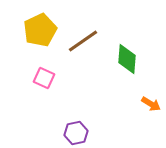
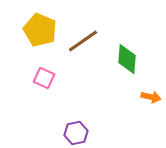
yellow pentagon: rotated 24 degrees counterclockwise
orange arrow: moved 7 px up; rotated 18 degrees counterclockwise
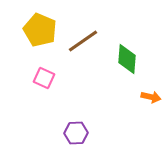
purple hexagon: rotated 10 degrees clockwise
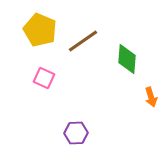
orange arrow: rotated 60 degrees clockwise
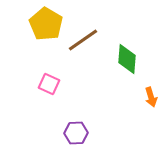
yellow pentagon: moved 6 px right, 6 px up; rotated 8 degrees clockwise
brown line: moved 1 px up
pink square: moved 5 px right, 6 px down
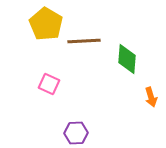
brown line: moved 1 px right, 1 px down; rotated 32 degrees clockwise
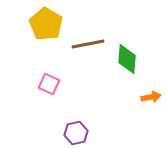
brown line: moved 4 px right, 3 px down; rotated 8 degrees counterclockwise
orange arrow: rotated 84 degrees counterclockwise
purple hexagon: rotated 10 degrees counterclockwise
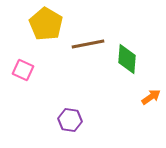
pink square: moved 26 px left, 14 px up
orange arrow: rotated 24 degrees counterclockwise
purple hexagon: moved 6 px left, 13 px up; rotated 20 degrees clockwise
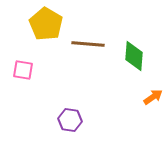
brown line: rotated 16 degrees clockwise
green diamond: moved 7 px right, 3 px up
pink square: rotated 15 degrees counterclockwise
orange arrow: moved 2 px right
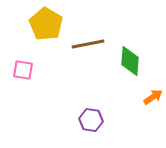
brown line: rotated 16 degrees counterclockwise
green diamond: moved 4 px left, 5 px down
purple hexagon: moved 21 px right
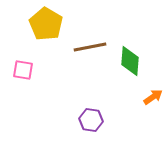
brown line: moved 2 px right, 3 px down
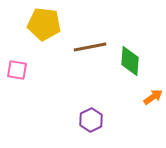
yellow pentagon: moved 2 px left; rotated 24 degrees counterclockwise
pink square: moved 6 px left
purple hexagon: rotated 25 degrees clockwise
